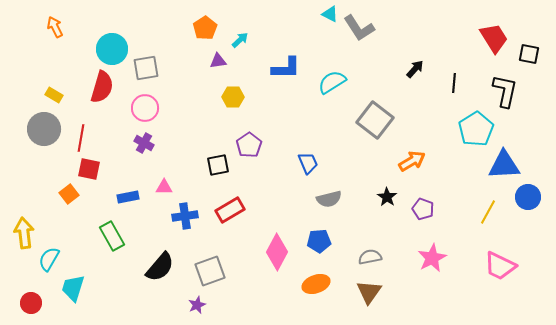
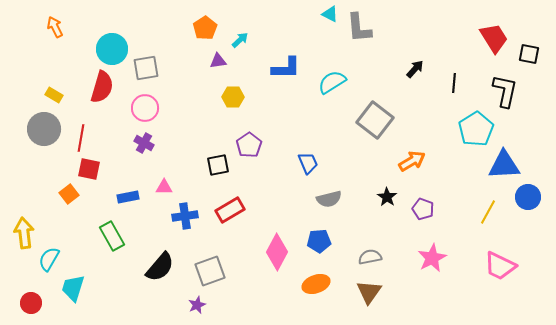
gray L-shape at (359, 28): rotated 28 degrees clockwise
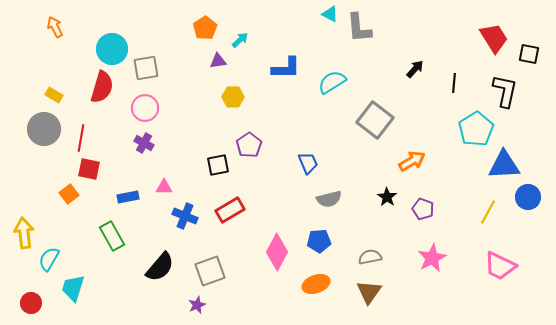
blue cross at (185, 216): rotated 30 degrees clockwise
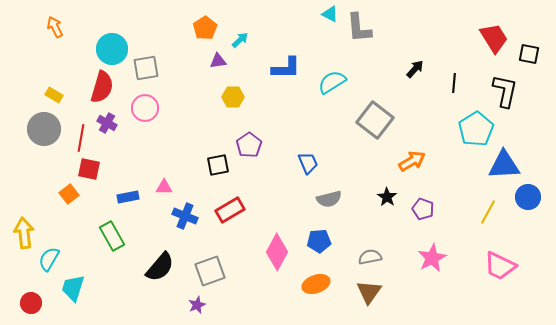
purple cross at (144, 143): moved 37 px left, 20 px up
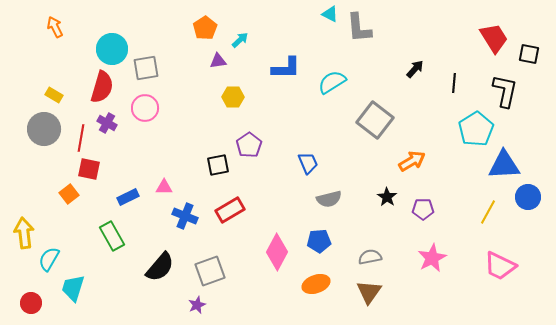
blue rectangle at (128, 197): rotated 15 degrees counterclockwise
purple pentagon at (423, 209): rotated 20 degrees counterclockwise
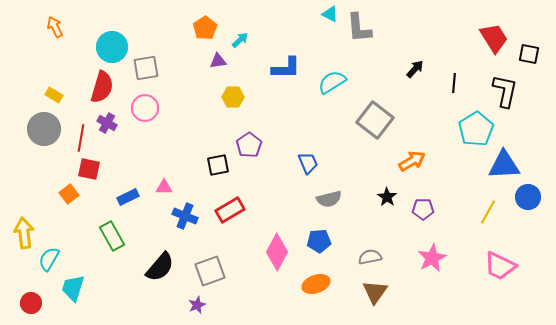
cyan circle at (112, 49): moved 2 px up
brown triangle at (369, 292): moved 6 px right
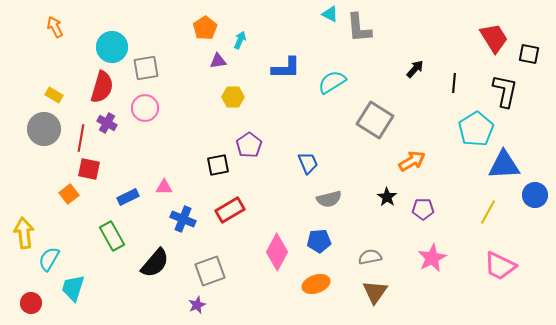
cyan arrow at (240, 40): rotated 24 degrees counterclockwise
gray square at (375, 120): rotated 6 degrees counterclockwise
blue circle at (528, 197): moved 7 px right, 2 px up
blue cross at (185, 216): moved 2 px left, 3 px down
black semicircle at (160, 267): moved 5 px left, 4 px up
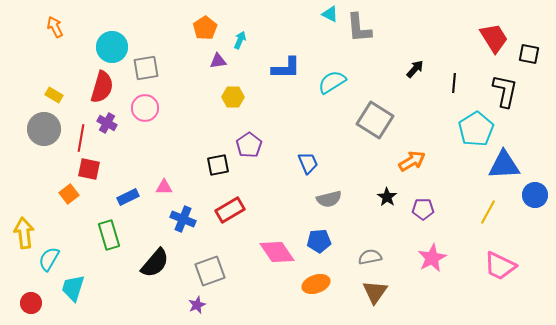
green rectangle at (112, 236): moved 3 px left, 1 px up; rotated 12 degrees clockwise
pink diamond at (277, 252): rotated 63 degrees counterclockwise
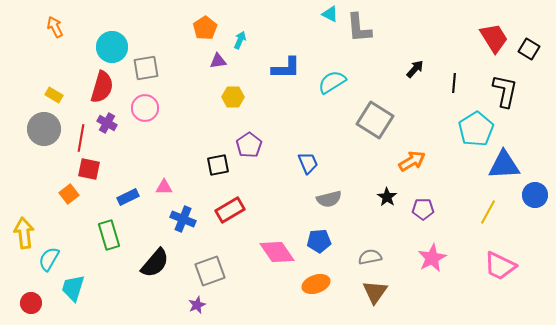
black square at (529, 54): moved 5 px up; rotated 20 degrees clockwise
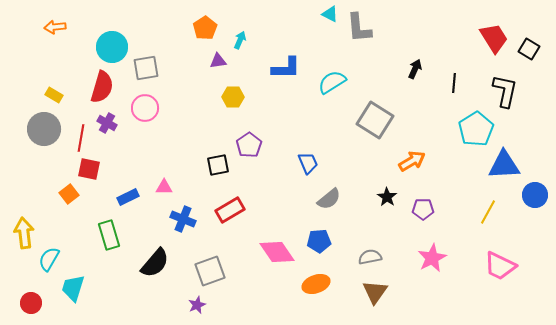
orange arrow at (55, 27): rotated 70 degrees counterclockwise
black arrow at (415, 69): rotated 18 degrees counterclockwise
gray semicircle at (329, 199): rotated 25 degrees counterclockwise
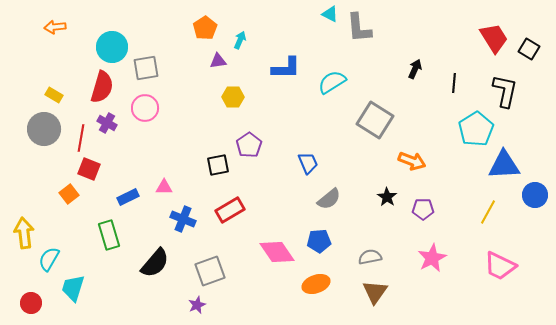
orange arrow at (412, 161): rotated 52 degrees clockwise
red square at (89, 169): rotated 10 degrees clockwise
